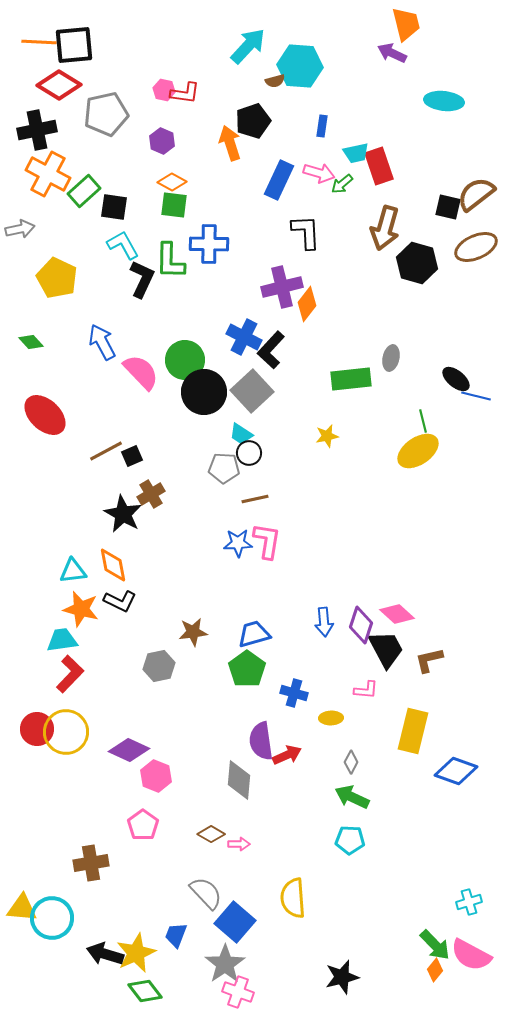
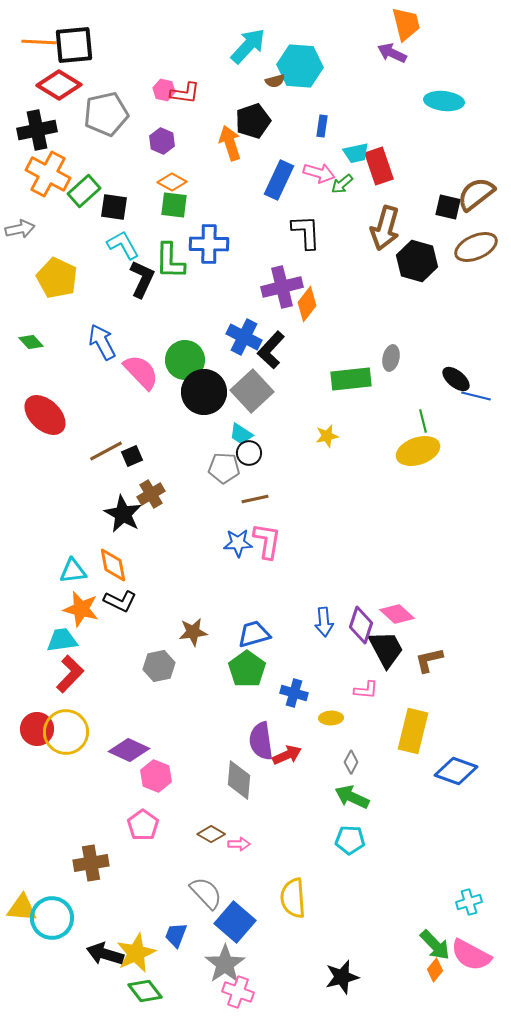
black hexagon at (417, 263): moved 2 px up
yellow ellipse at (418, 451): rotated 15 degrees clockwise
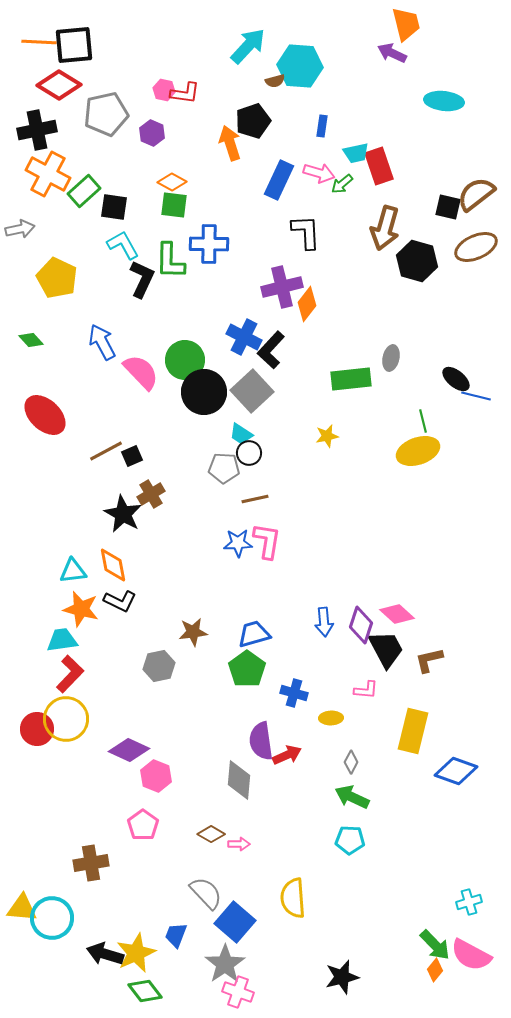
purple hexagon at (162, 141): moved 10 px left, 8 px up
green diamond at (31, 342): moved 2 px up
yellow circle at (66, 732): moved 13 px up
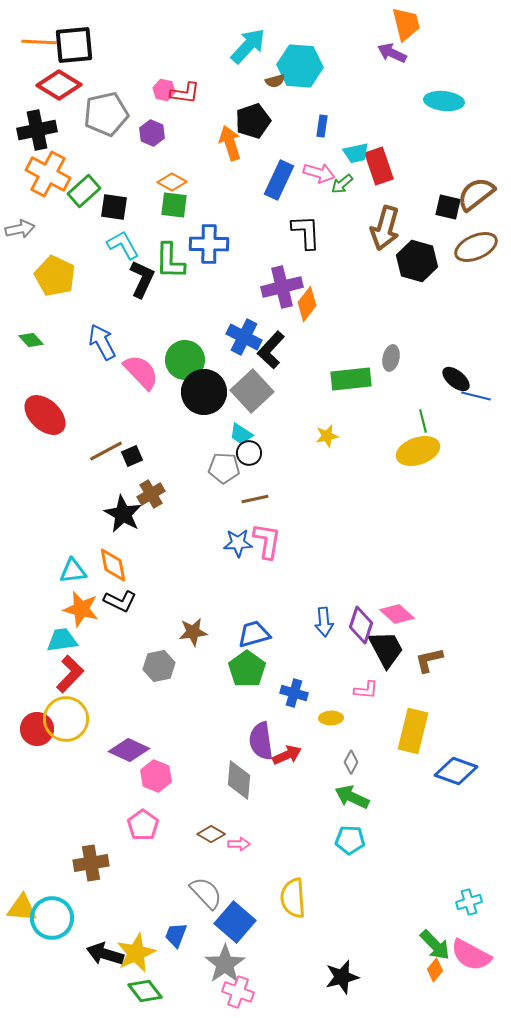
yellow pentagon at (57, 278): moved 2 px left, 2 px up
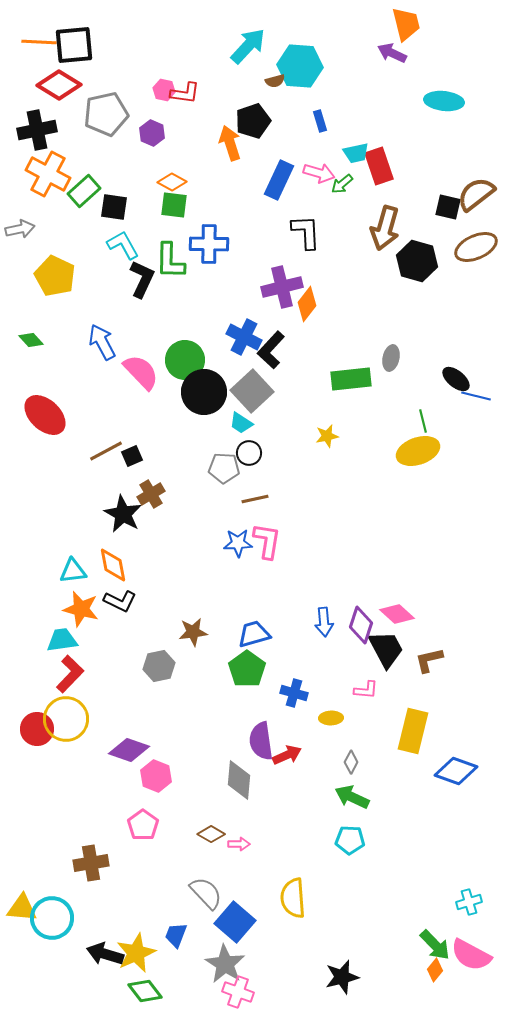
blue rectangle at (322, 126): moved 2 px left, 5 px up; rotated 25 degrees counterclockwise
cyan trapezoid at (241, 434): moved 11 px up
purple diamond at (129, 750): rotated 6 degrees counterclockwise
gray star at (225, 964): rotated 6 degrees counterclockwise
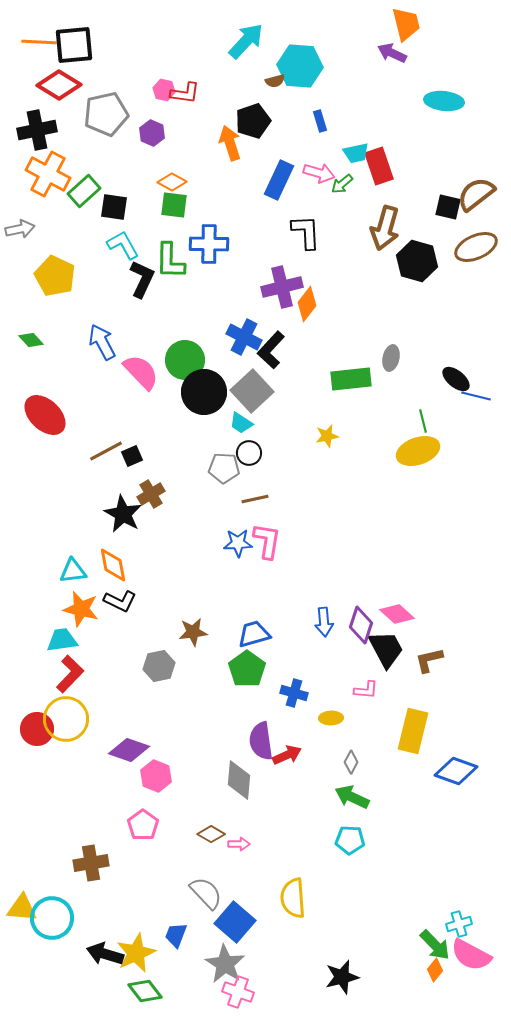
cyan arrow at (248, 46): moved 2 px left, 5 px up
cyan cross at (469, 902): moved 10 px left, 22 px down
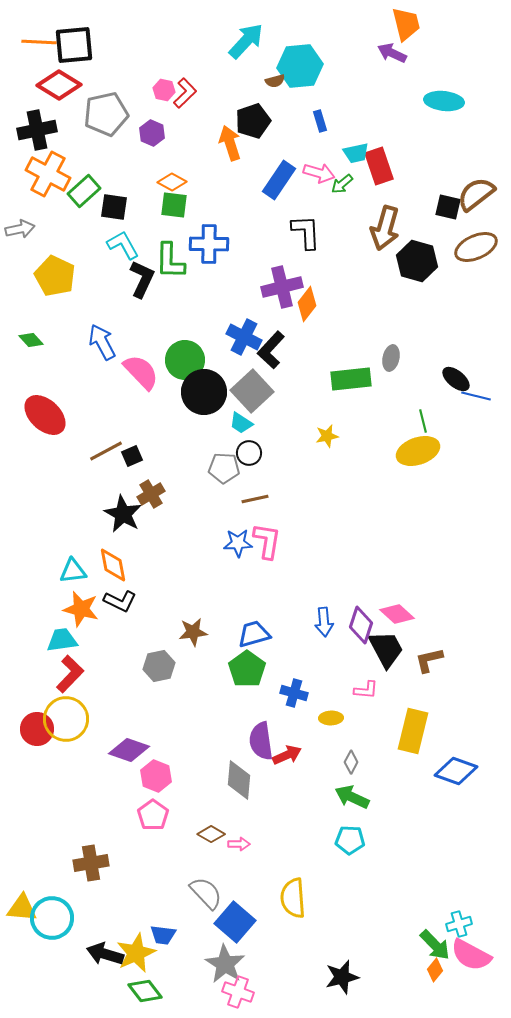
cyan hexagon at (300, 66): rotated 9 degrees counterclockwise
red L-shape at (185, 93): rotated 52 degrees counterclockwise
blue rectangle at (279, 180): rotated 9 degrees clockwise
pink pentagon at (143, 825): moved 10 px right, 10 px up
blue trapezoid at (176, 935): moved 13 px left; rotated 104 degrees counterclockwise
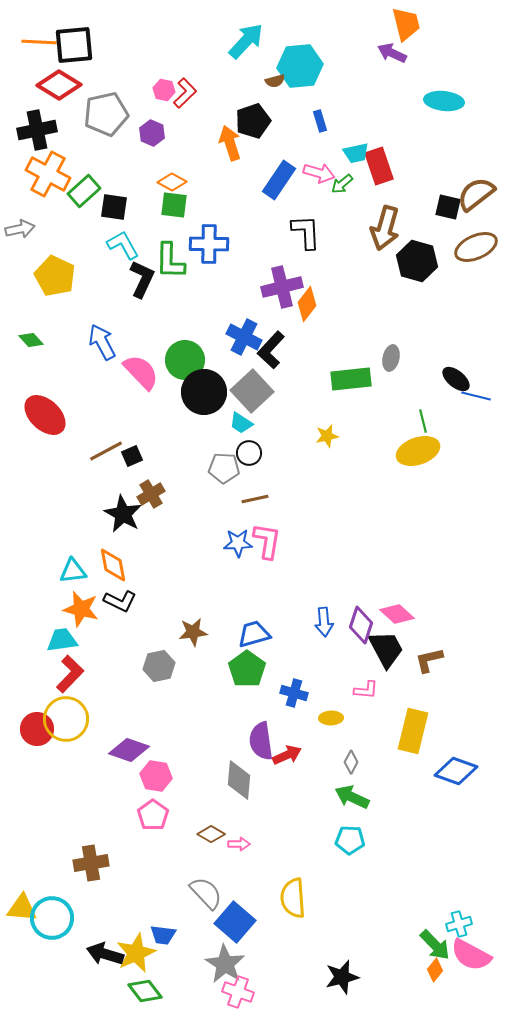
pink hexagon at (156, 776): rotated 12 degrees counterclockwise
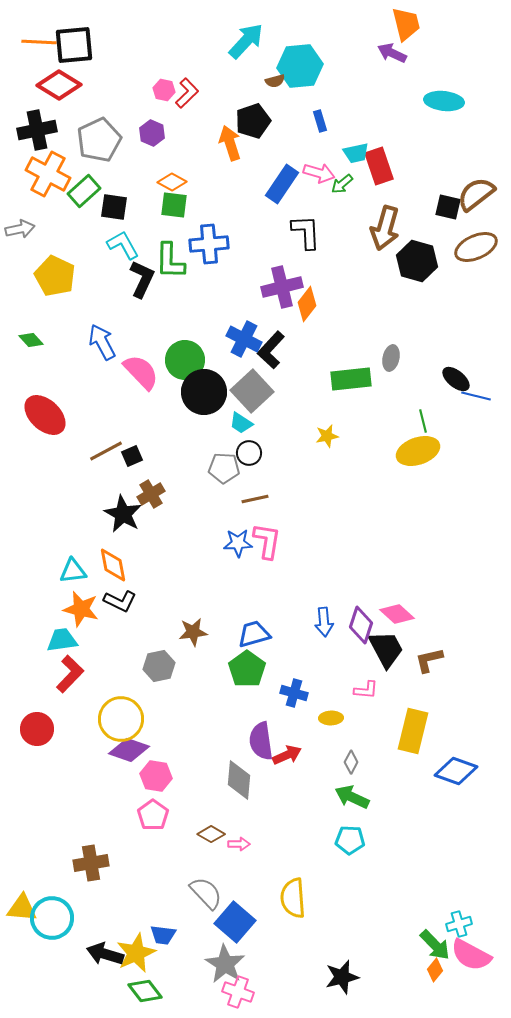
red L-shape at (185, 93): moved 2 px right
gray pentagon at (106, 114): moved 7 px left, 26 px down; rotated 12 degrees counterclockwise
blue rectangle at (279, 180): moved 3 px right, 4 px down
blue cross at (209, 244): rotated 6 degrees counterclockwise
blue cross at (244, 337): moved 2 px down
yellow circle at (66, 719): moved 55 px right
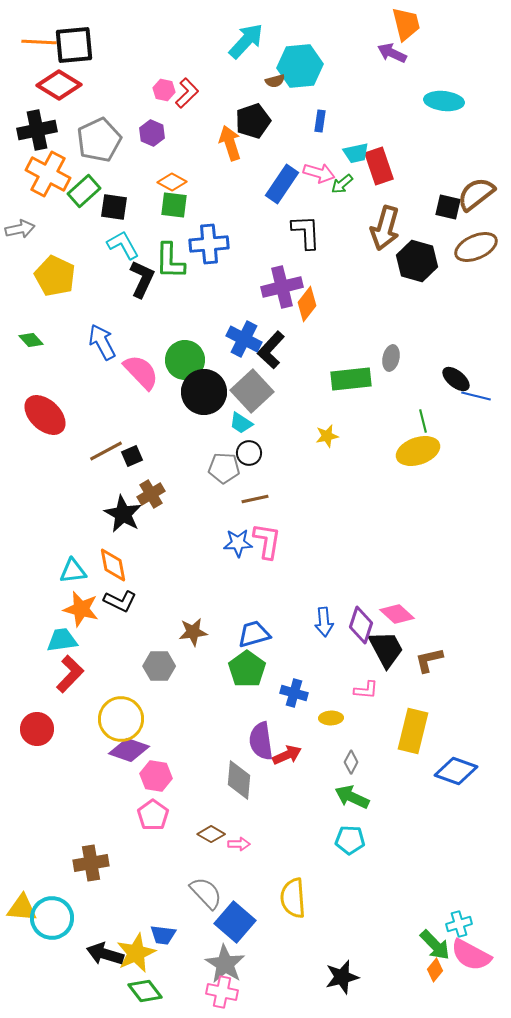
blue rectangle at (320, 121): rotated 25 degrees clockwise
gray hexagon at (159, 666): rotated 12 degrees clockwise
pink cross at (238, 992): moved 16 px left; rotated 8 degrees counterclockwise
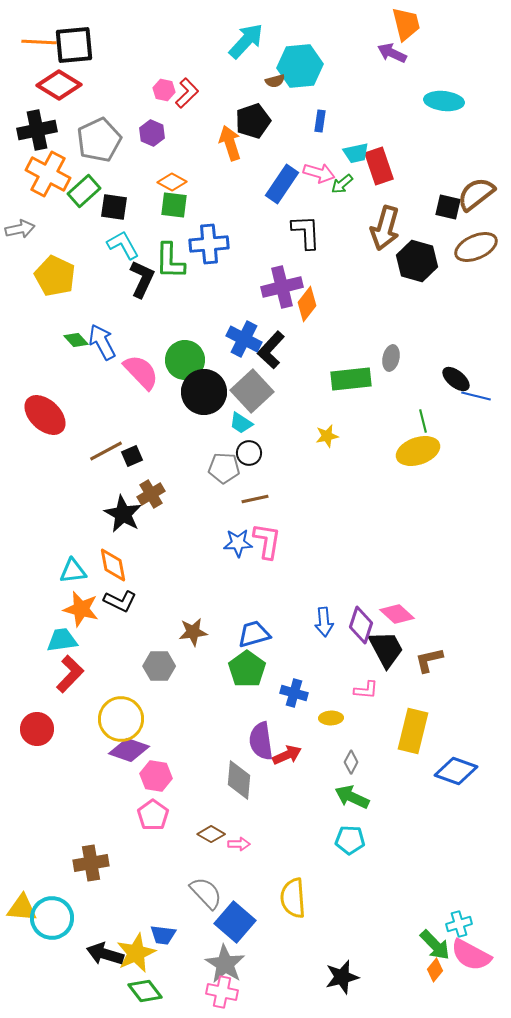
green diamond at (31, 340): moved 45 px right
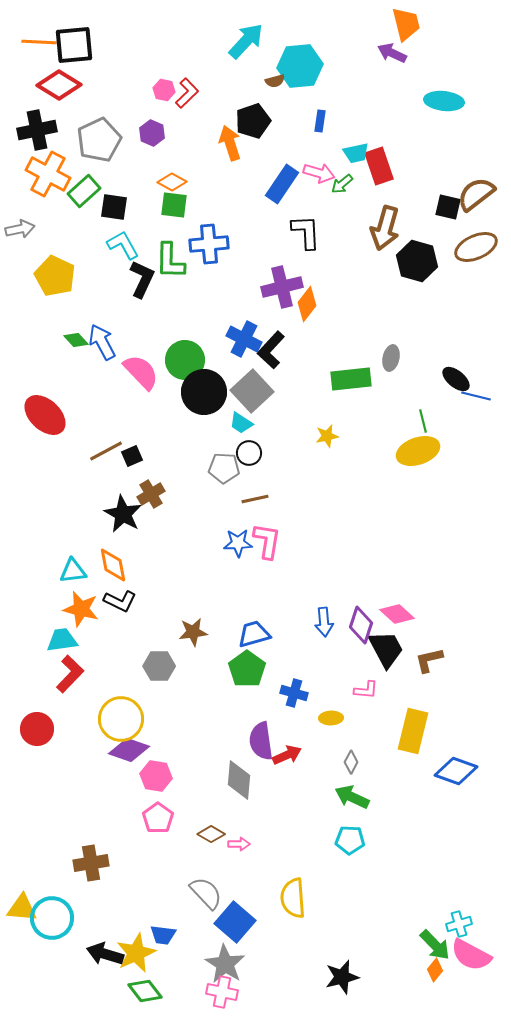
pink pentagon at (153, 815): moved 5 px right, 3 px down
